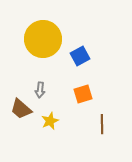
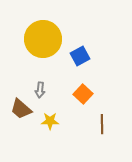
orange square: rotated 30 degrees counterclockwise
yellow star: rotated 24 degrees clockwise
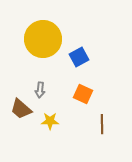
blue square: moved 1 px left, 1 px down
orange square: rotated 18 degrees counterclockwise
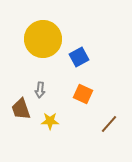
brown trapezoid: rotated 30 degrees clockwise
brown line: moved 7 px right; rotated 42 degrees clockwise
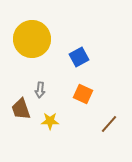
yellow circle: moved 11 px left
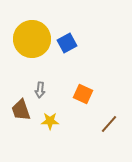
blue square: moved 12 px left, 14 px up
brown trapezoid: moved 1 px down
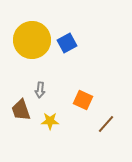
yellow circle: moved 1 px down
orange square: moved 6 px down
brown line: moved 3 px left
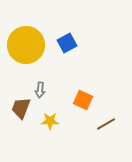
yellow circle: moved 6 px left, 5 px down
brown trapezoid: moved 2 px up; rotated 40 degrees clockwise
brown line: rotated 18 degrees clockwise
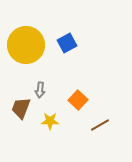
orange square: moved 5 px left; rotated 18 degrees clockwise
brown line: moved 6 px left, 1 px down
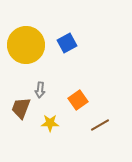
orange square: rotated 12 degrees clockwise
yellow star: moved 2 px down
